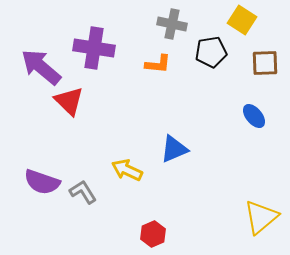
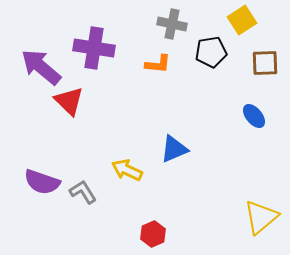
yellow square: rotated 24 degrees clockwise
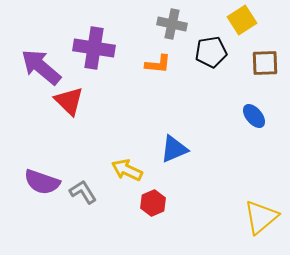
red hexagon: moved 31 px up
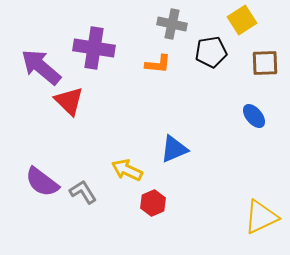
purple semicircle: rotated 18 degrees clockwise
yellow triangle: rotated 15 degrees clockwise
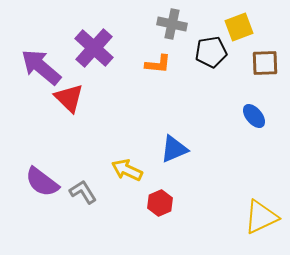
yellow square: moved 3 px left, 7 px down; rotated 12 degrees clockwise
purple cross: rotated 33 degrees clockwise
red triangle: moved 3 px up
red hexagon: moved 7 px right
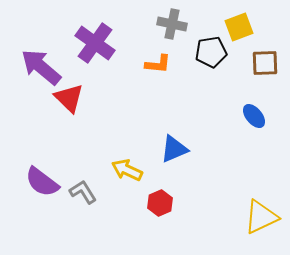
purple cross: moved 1 px right, 5 px up; rotated 6 degrees counterclockwise
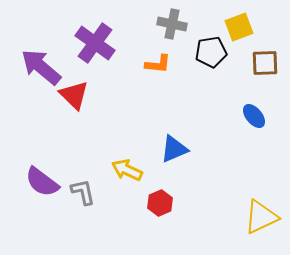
red triangle: moved 5 px right, 3 px up
gray L-shape: rotated 20 degrees clockwise
